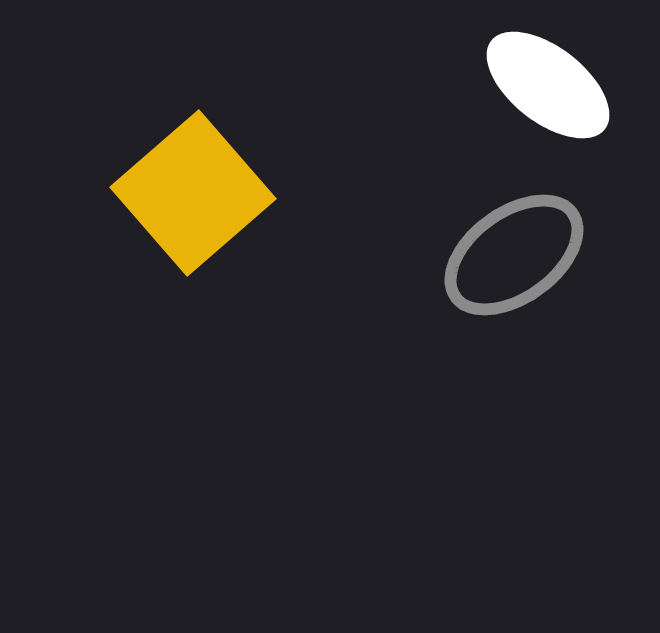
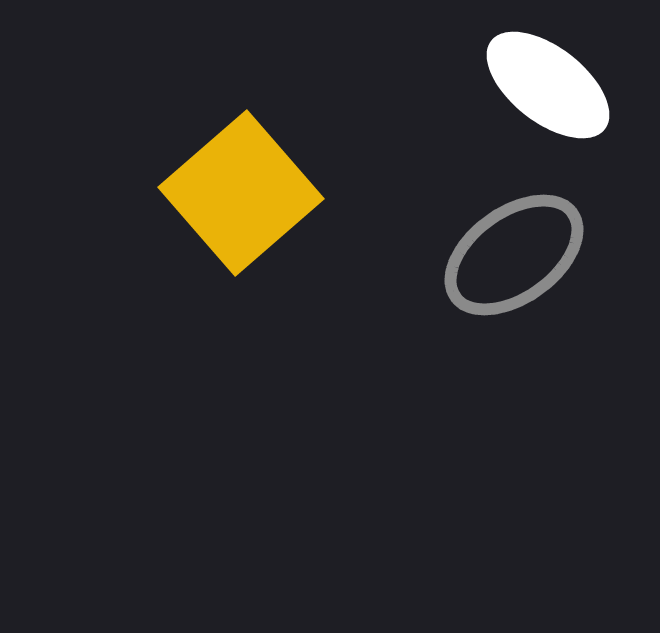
yellow square: moved 48 px right
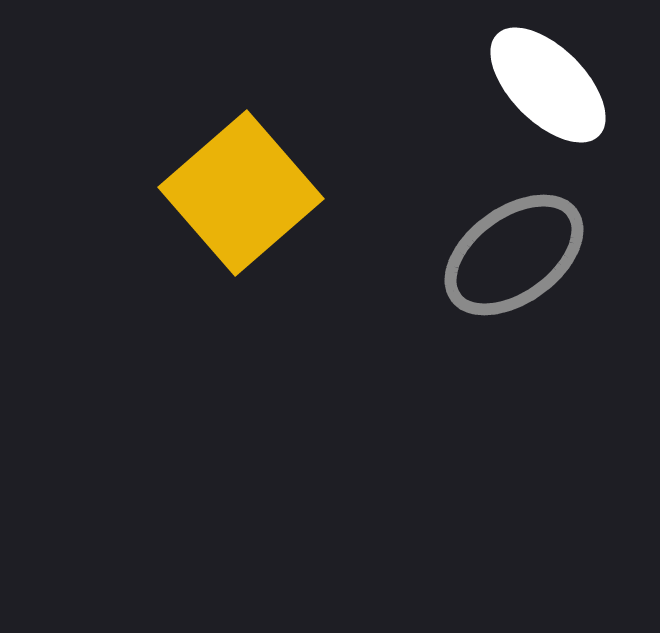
white ellipse: rotated 7 degrees clockwise
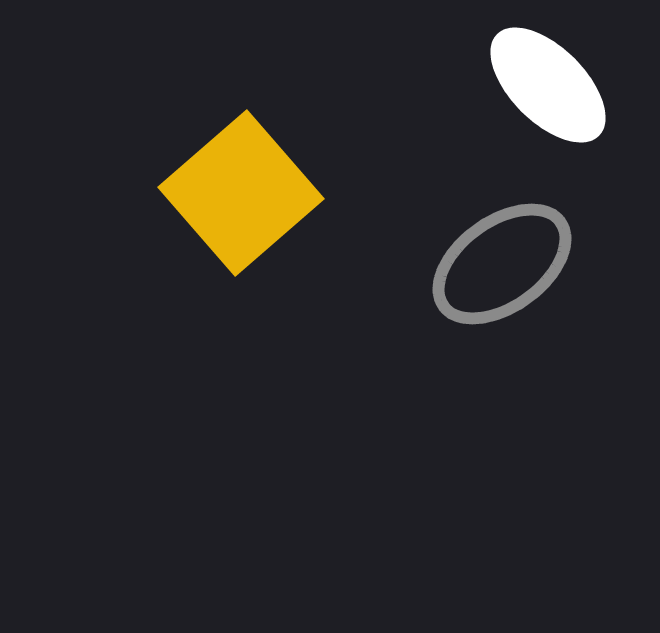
gray ellipse: moved 12 px left, 9 px down
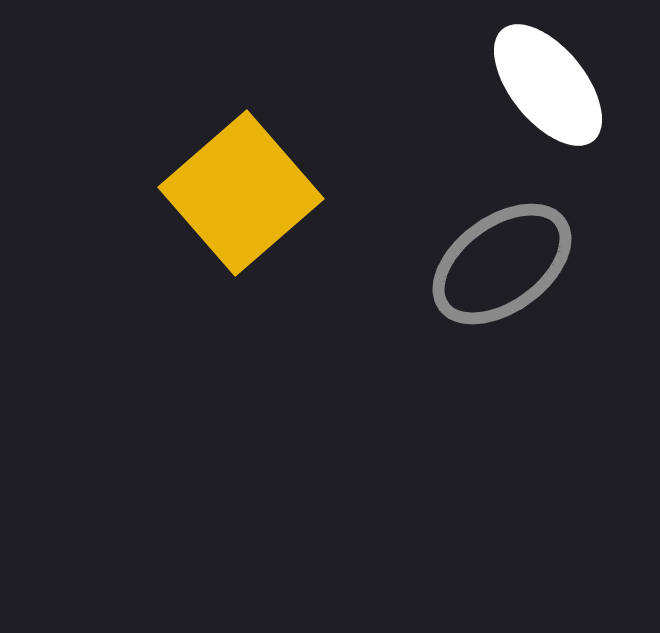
white ellipse: rotated 6 degrees clockwise
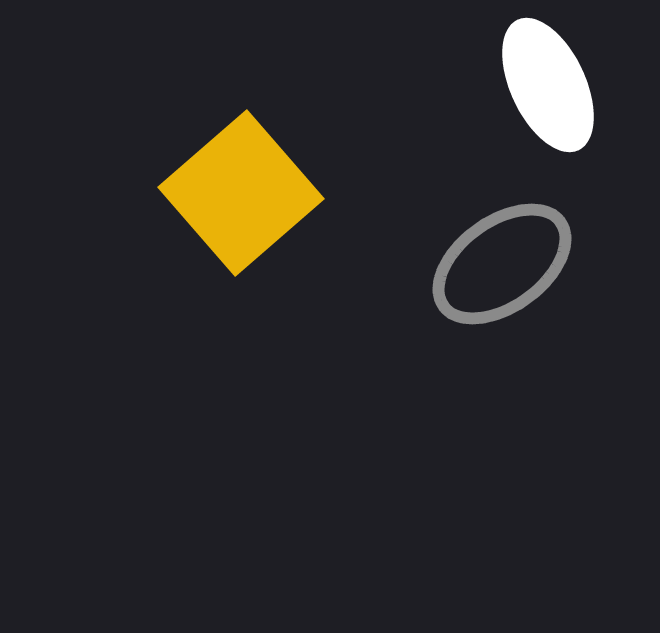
white ellipse: rotated 14 degrees clockwise
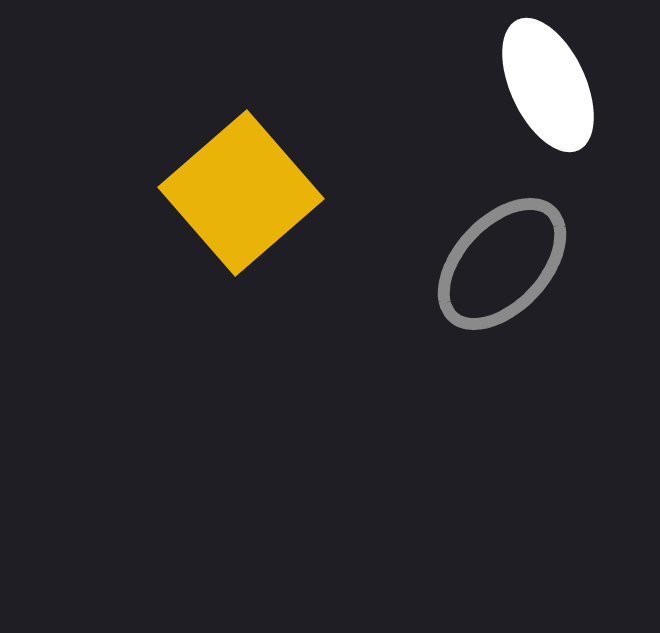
gray ellipse: rotated 11 degrees counterclockwise
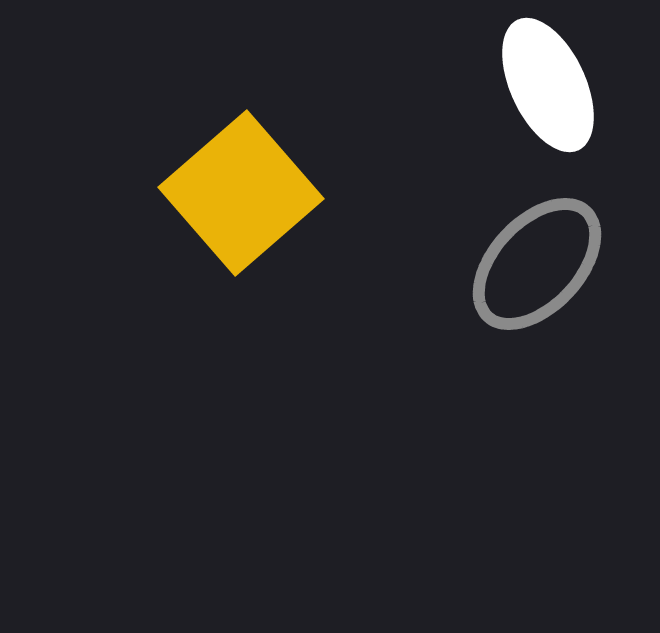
gray ellipse: moved 35 px right
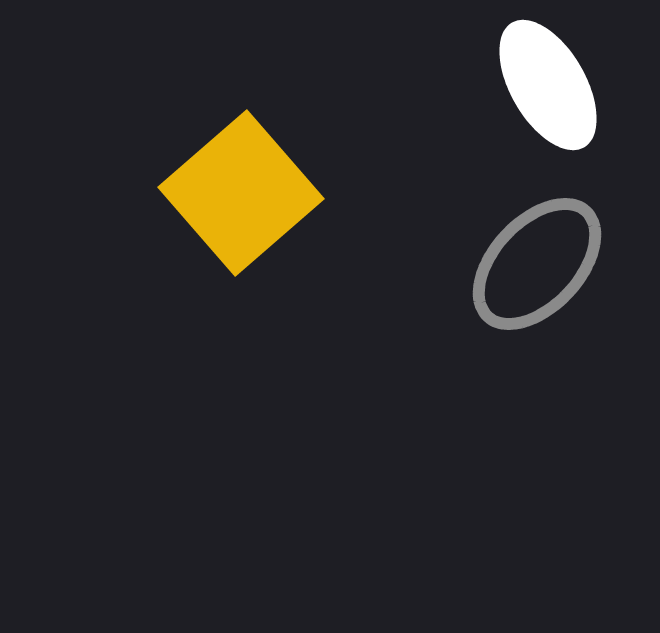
white ellipse: rotated 5 degrees counterclockwise
